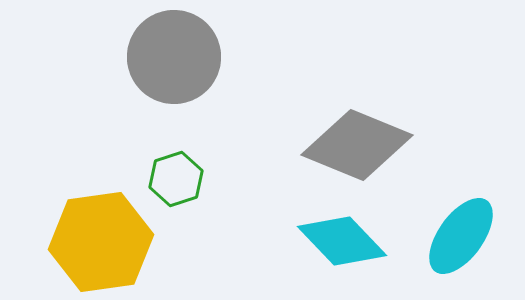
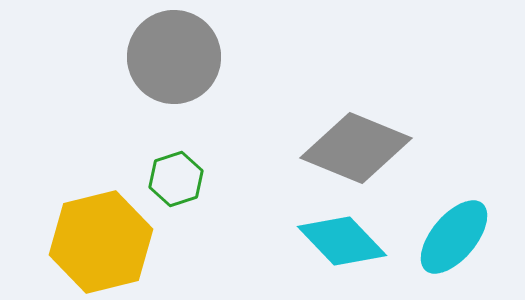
gray diamond: moved 1 px left, 3 px down
cyan ellipse: moved 7 px left, 1 px down; rotated 4 degrees clockwise
yellow hexagon: rotated 6 degrees counterclockwise
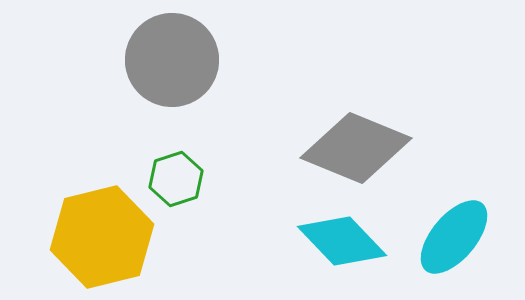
gray circle: moved 2 px left, 3 px down
yellow hexagon: moved 1 px right, 5 px up
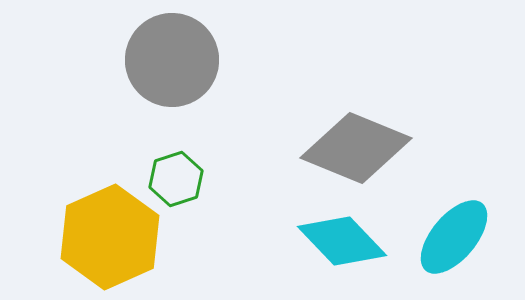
yellow hexagon: moved 8 px right; rotated 10 degrees counterclockwise
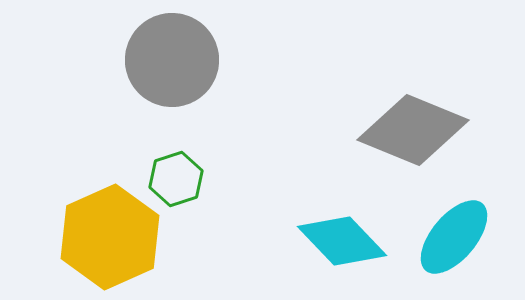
gray diamond: moved 57 px right, 18 px up
